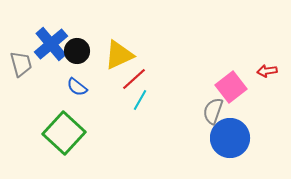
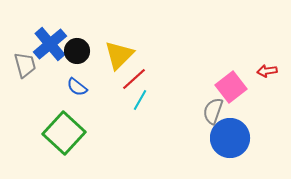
blue cross: moved 1 px left
yellow triangle: rotated 20 degrees counterclockwise
gray trapezoid: moved 4 px right, 1 px down
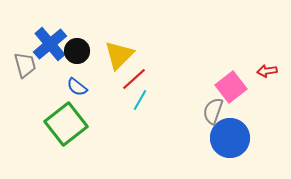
green square: moved 2 px right, 9 px up; rotated 9 degrees clockwise
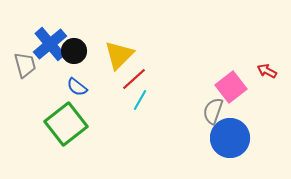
black circle: moved 3 px left
red arrow: rotated 36 degrees clockwise
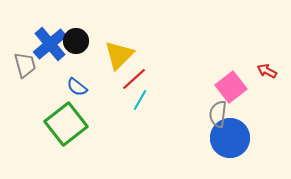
black circle: moved 2 px right, 10 px up
gray semicircle: moved 5 px right, 3 px down; rotated 12 degrees counterclockwise
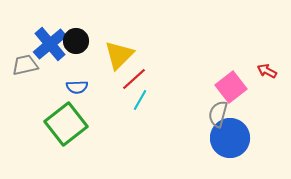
gray trapezoid: rotated 88 degrees counterclockwise
blue semicircle: rotated 40 degrees counterclockwise
gray semicircle: rotated 8 degrees clockwise
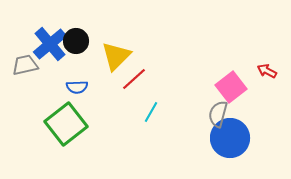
yellow triangle: moved 3 px left, 1 px down
cyan line: moved 11 px right, 12 px down
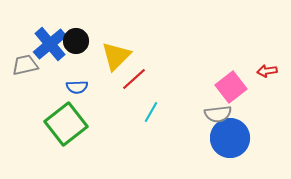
red arrow: rotated 36 degrees counterclockwise
gray semicircle: rotated 112 degrees counterclockwise
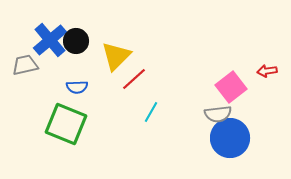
blue cross: moved 4 px up
green square: rotated 30 degrees counterclockwise
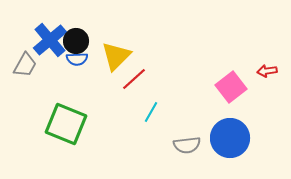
gray trapezoid: rotated 132 degrees clockwise
blue semicircle: moved 28 px up
gray semicircle: moved 31 px left, 31 px down
